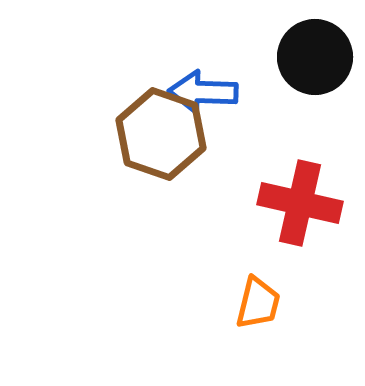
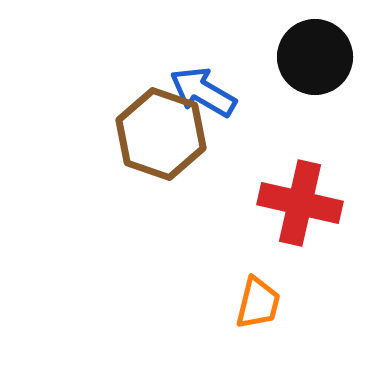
blue arrow: rotated 28 degrees clockwise
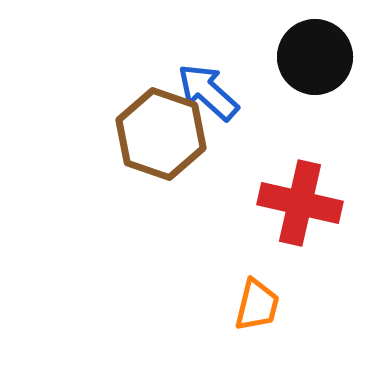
blue arrow: moved 5 px right; rotated 12 degrees clockwise
orange trapezoid: moved 1 px left, 2 px down
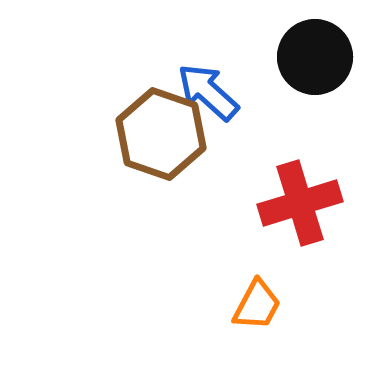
red cross: rotated 30 degrees counterclockwise
orange trapezoid: rotated 14 degrees clockwise
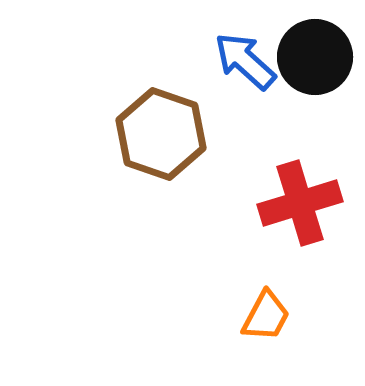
blue arrow: moved 37 px right, 31 px up
orange trapezoid: moved 9 px right, 11 px down
